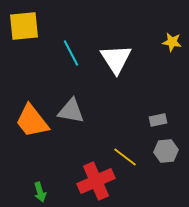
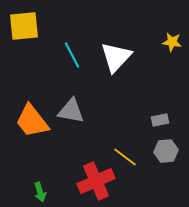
cyan line: moved 1 px right, 2 px down
white triangle: moved 2 px up; rotated 16 degrees clockwise
gray rectangle: moved 2 px right
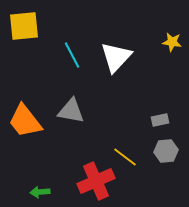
orange trapezoid: moved 7 px left
green arrow: rotated 102 degrees clockwise
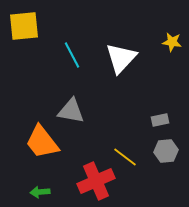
white triangle: moved 5 px right, 1 px down
orange trapezoid: moved 17 px right, 21 px down
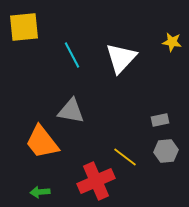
yellow square: moved 1 px down
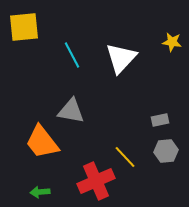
yellow line: rotated 10 degrees clockwise
